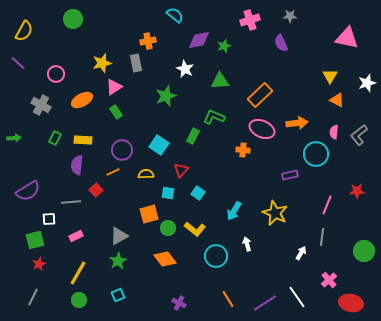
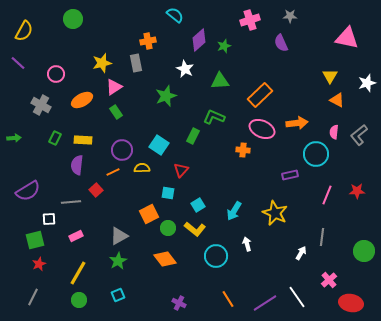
purple diamond at (199, 40): rotated 30 degrees counterclockwise
yellow semicircle at (146, 174): moved 4 px left, 6 px up
cyan square at (198, 193): moved 12 px down; rotated 24 degrees clockwise
pink line at (327, 205): moved 10 px up
orange square at (149, 214): rotated 12 degrees counterclockwise
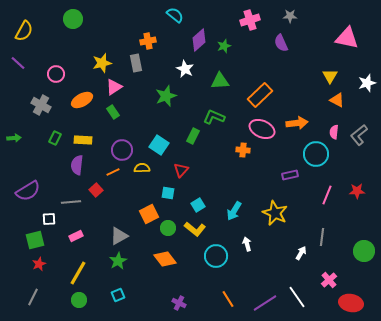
green rectangle at (116, 112): moved 3 px left
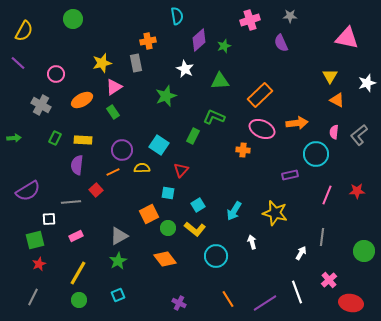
cyan semicircle at (175, 15): moved 2 px right, 1 px down; rotated 42 degrees clockwise
yellow star at (275, 213): rotated 10 degrees counterclockwise
white arrow at (247, 244): moved 5 px right, 2 px up
white line at (297, 297): moved 5 px up; rotated 15 degrees clockwise
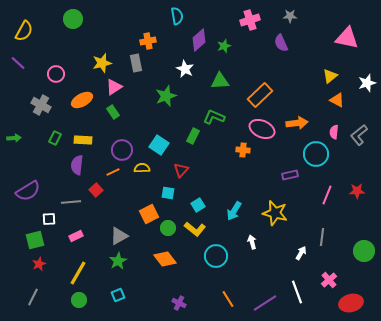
yellow triangle at (330, 76): rotated 21 degrees clockwise
red ellipse at (351, 303): rotated 25 degrees counterclockwise
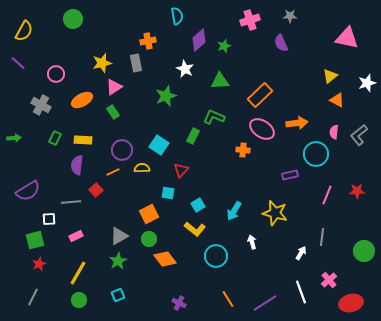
pink ellipse at (262, 129): rotated 10 degrees clockwise
green circle at (168, 228): moved 19 px left, 11 px down
white line at (297, 292): moved 4 px right
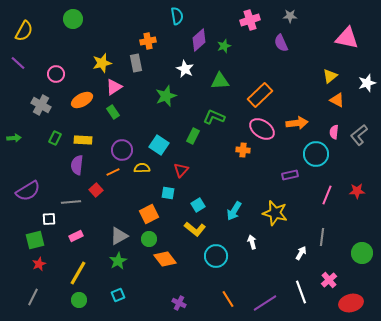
green circle at (364, 251): moved 2 px left, 2 px down
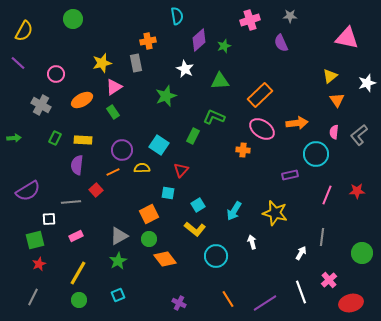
orange triangle at (337, 100): rotated 28 degrees clockwise
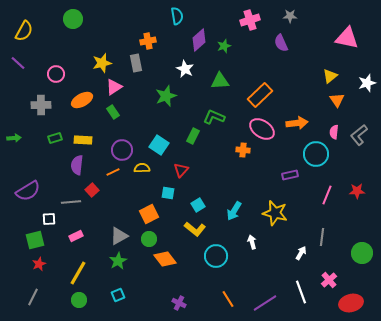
gray cross at (41, 105): rotated 30 degrees counterclockwise
green rectangle at (55, 138): rotated 48 degrees clockwise
red square at (96, 190): moved 4 px left
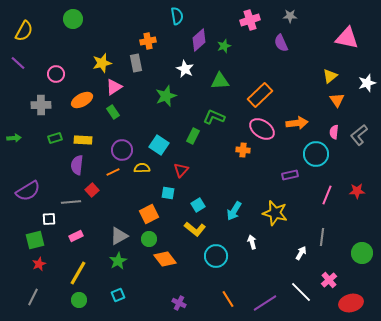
white line at (301, 292): rotated 25 degrees counterclockwise
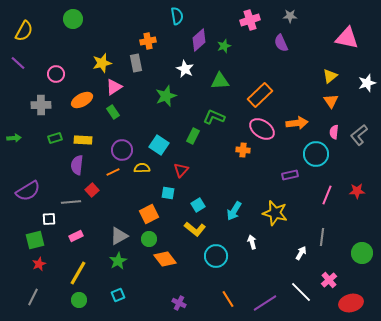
orange triangle at (337, 100): moved 6 px left, 1 px down
